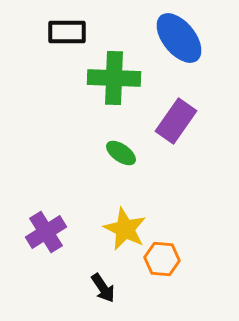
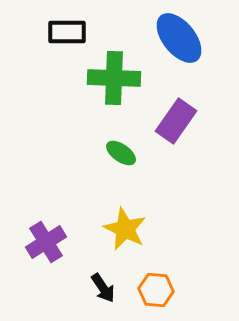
purple cross: moved 10 px down
orange hexagon: moved 6 px left, 31 px down
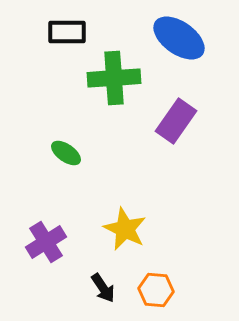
blue ellipse: rotated 16 degrees counterclockwise
green cross: rotated 6 degrees counterclockwise
green ellipse: moved 55 px left
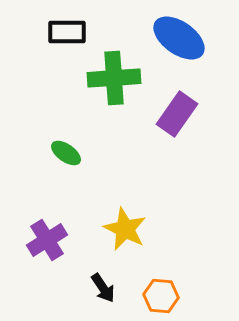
purple rectangle: moved 1 px right, 7 px up
purple cross: moved 1 px right, 2 px up
orange hexagon: moved 5 px right, 6 px down
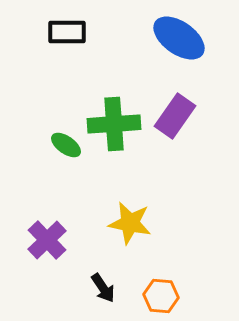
green cross: moved 46 px down
purple rectangle: moved 2 px left, 2 px down
green ellipse: moved 8 px up
yellow star: moved 5 px right, 6 px up; rotated 15 degrees counterclockwise
purple cross: rotated 12 degrees counterclockwise
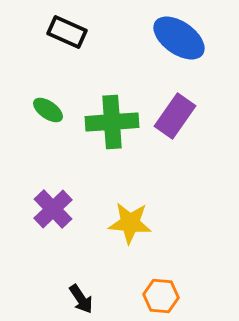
black rectangle: rotated 24 degrees clockwise
green cross: moved 2 px left, 2 px up
green ellipse: moved 18 px left, 35 px up
yellow star: rotated 6 degrees counterclockwise
purple cross: moved 6 px right, 31 px up
black arrow: moved 22 px left, 11 px down
